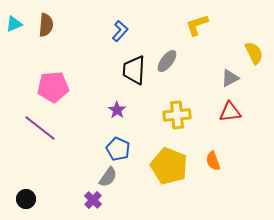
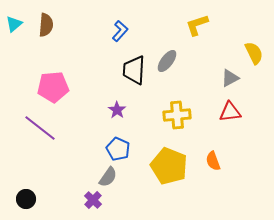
cyan triangle: rotated 18 degrees counterclockwise
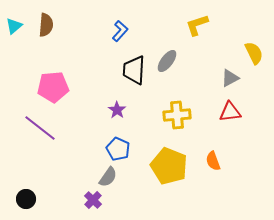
cyan triangle: moved 2 px down
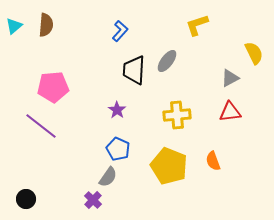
purple line: moved 1 px right, 2 px up
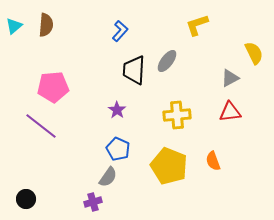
purple cross: moved 2 px down; rotated 30 degrees clockwise
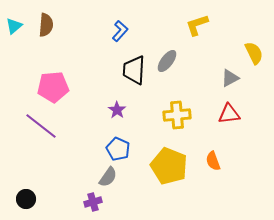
red triangle: moved 1 px left, 2 px down
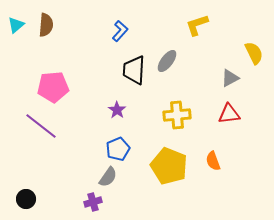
cyan triangle: moved 2 px right, 1 px up
blue pentagon: rotated 25 degrees clockwise
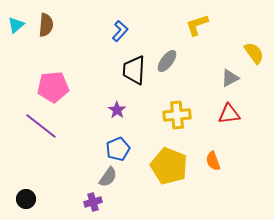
yellow semicircle: rotated 10 degrees counterclockwise
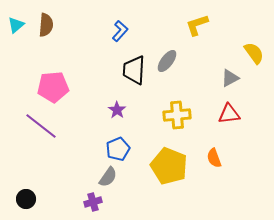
orange semicircle: moved 1 px right, 3 px up
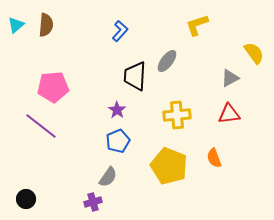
black trapezoid: moved 1 px right, 6 px down
blue pentagon: moved 8 px up
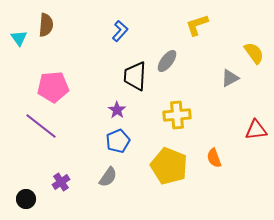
cyan triangle: moved 3 px right, 13 px down; rotated 24 degrees counterclockwise
red triangle: moved 27 px right, 16 px down
purple cross: moved 32 px left, 20 px up; rotated 18 degrees counterclockwise
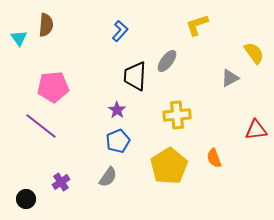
yellow pentagon: rotated 18 degrees clockwise
